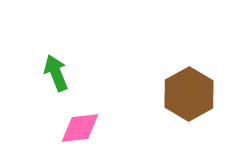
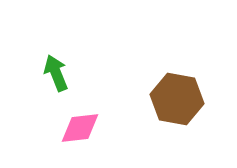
brown hexagon: moved 12 px left, 5 px down; rotated 21 degrees counterclockwise
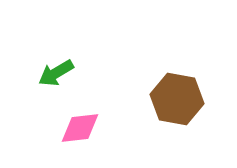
green arrow: rotated 99 degrees counterclockwise
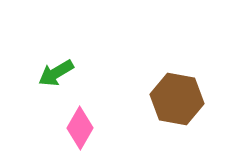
pink diamond: rotated 54 degrees counterclockwise
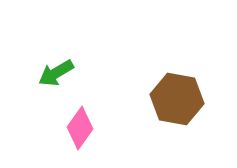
pink diamond: rotated 6 degrees clockwise
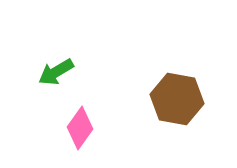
green arrow: moved 1 px up
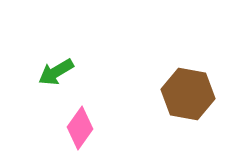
brown hexagon: moved 11 px right, 5 px up
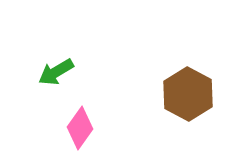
brown hexagon: rotated 18 degrees clockwise
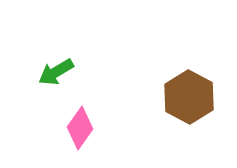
brown hexagon: moved 1 px right, 3 px down
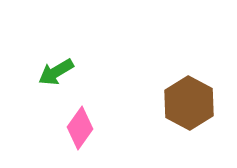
brown hexagon: moved 6 px down
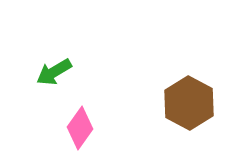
green arrow: moved 2 px left
